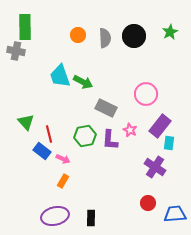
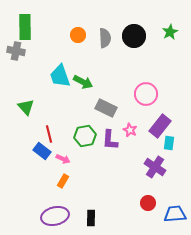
green triangle: moved 15 px up
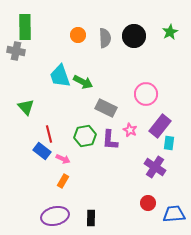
blue trapezoid: moved 1 px left
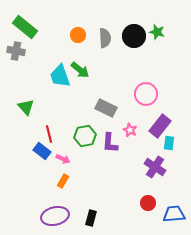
green rectangle: rotated 50 degrees counterclockwise
green star: moved 13 px left; rotated 28 degrees counterclockwise
green arrow: moved 3 px left, 12 px up; rotated 12 degrees clockwise
purple L-shape: moved 3 px down
black rectangle: rotated 14 degrees clockwise
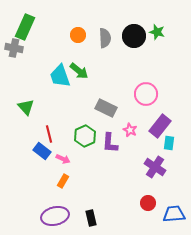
green rectangle: rotated 75 degrees clockwise
gray cross: moved 2 px left, 3 px up
green arrow: moved 1 px left, 1 px down
green hexagon: rotated 15 degrees counterclockwise
black rectangle: rotated 28 degrees counterclockwise
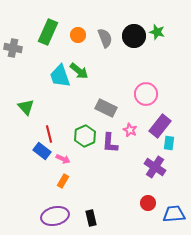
green rectangle: moved 23 px right, 5 px down
gray semicircle: rotated 18 degrees counterclockwise
gray cross: moved 1 px left
